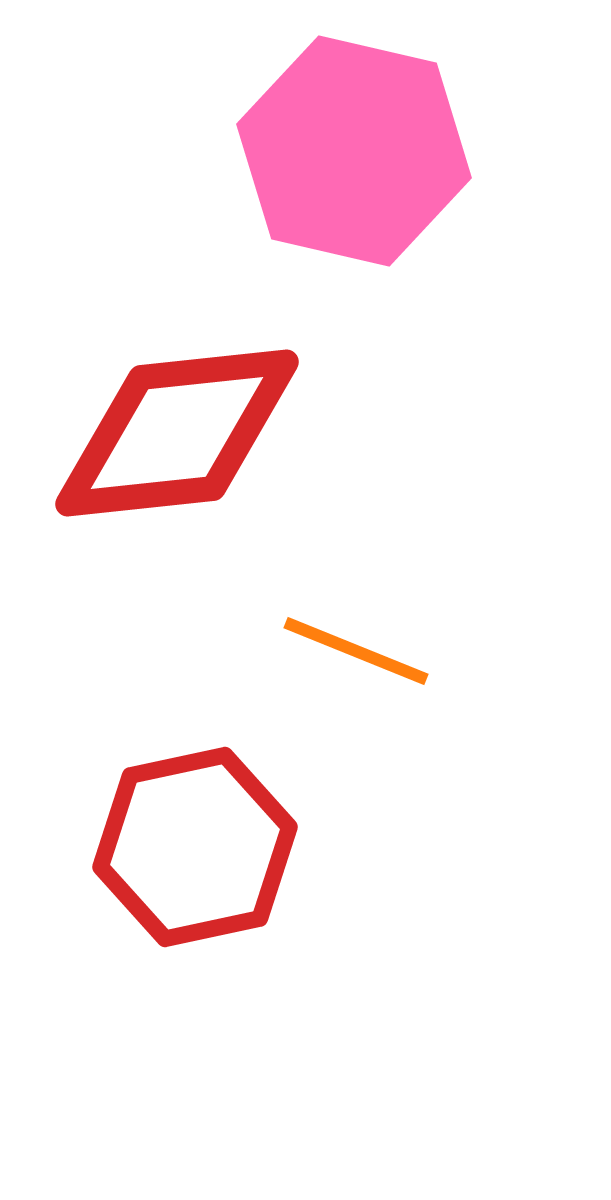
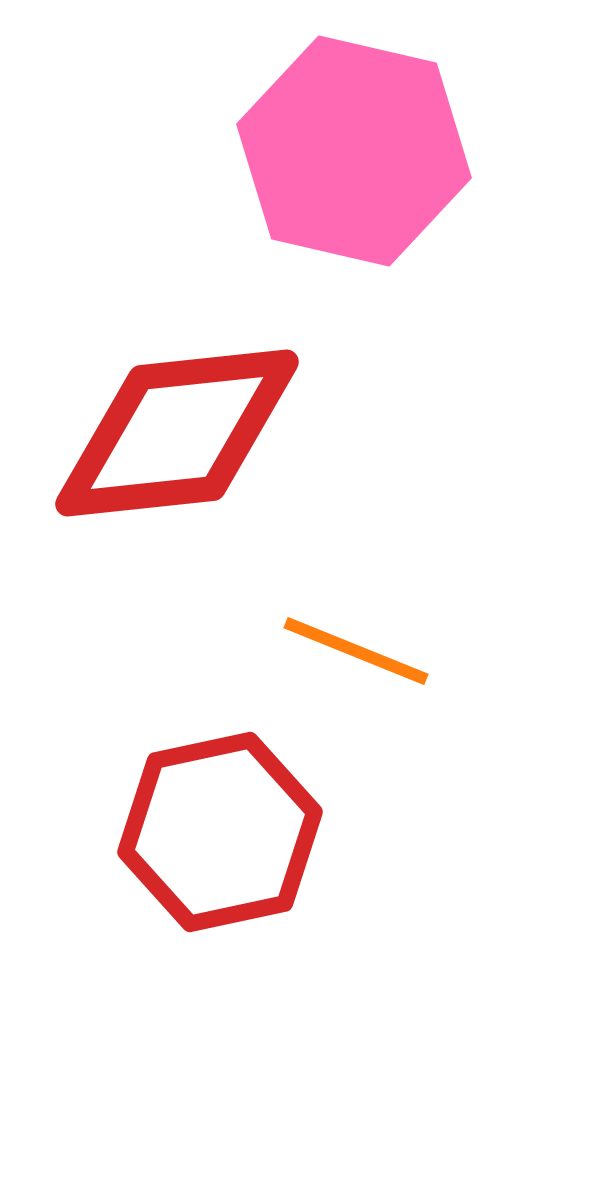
red hexagon: moved 25 px right, 15 px up
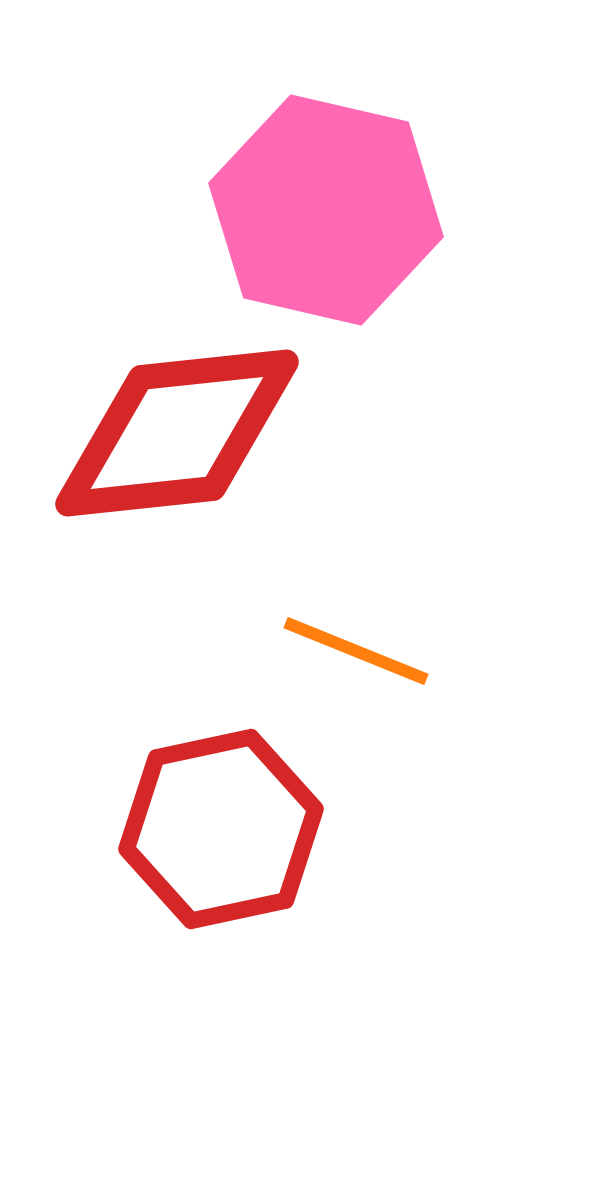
pink hexagon: moved 28 px left, 59 px down
red hexagon: moved 1 px right, 3 px up
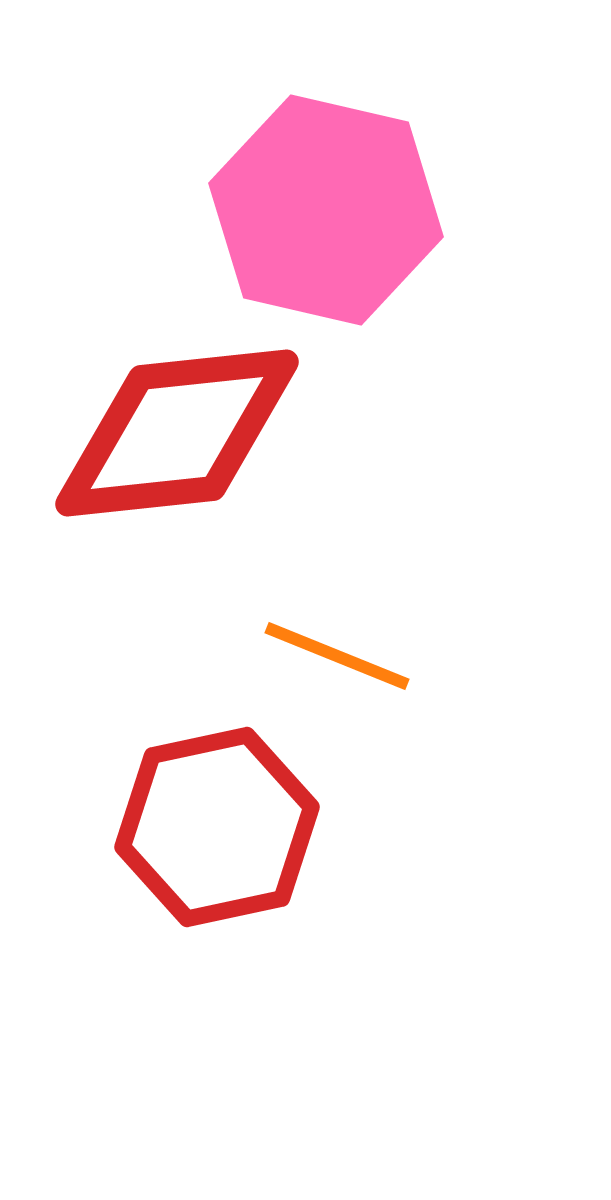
orange line: moved 19 px left, 5 px down
red hexagon: moved 4 px left, 2 px up
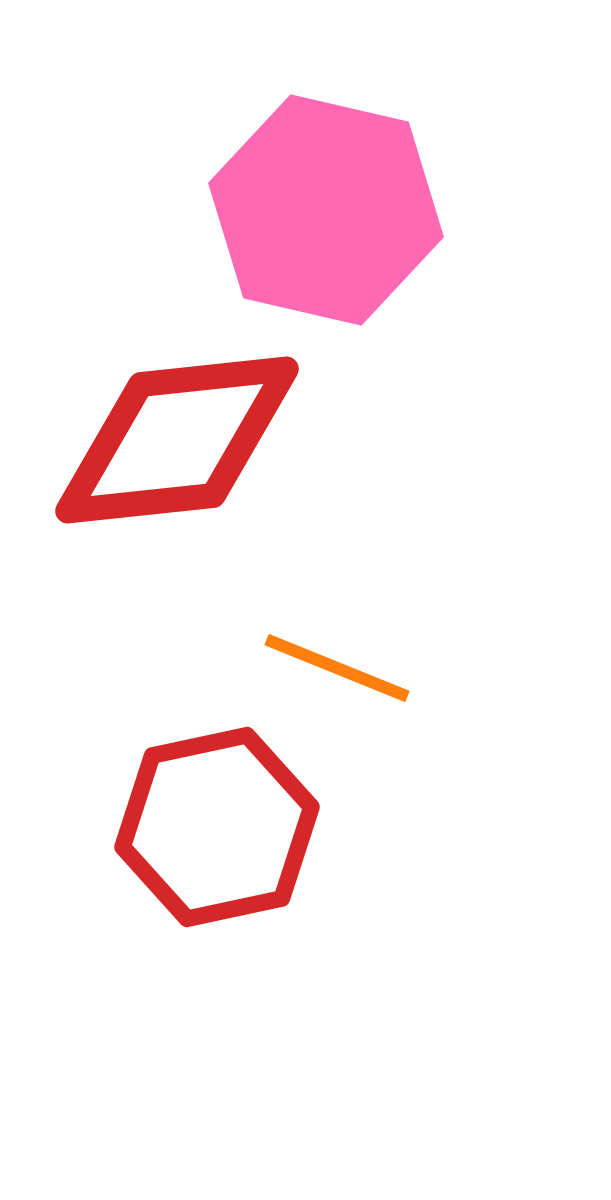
red diamond: moved 7 px down
orange line: moved 12 px down
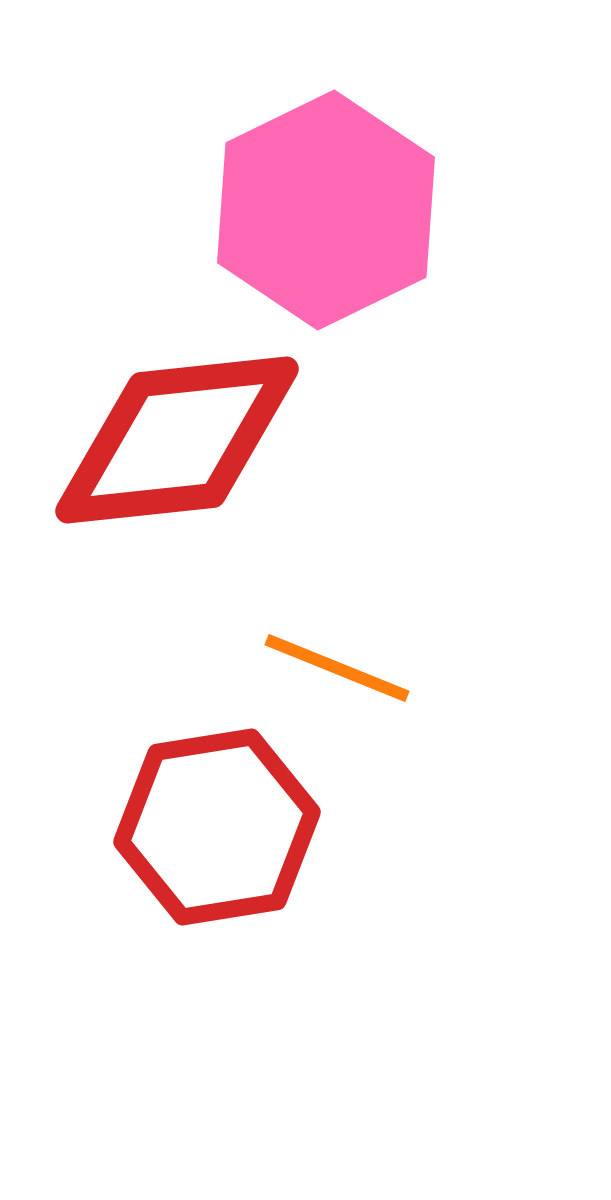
pink hexagon: rotated 21 degrees clockwise
red hexagon: rotated 3 degrees clockwise
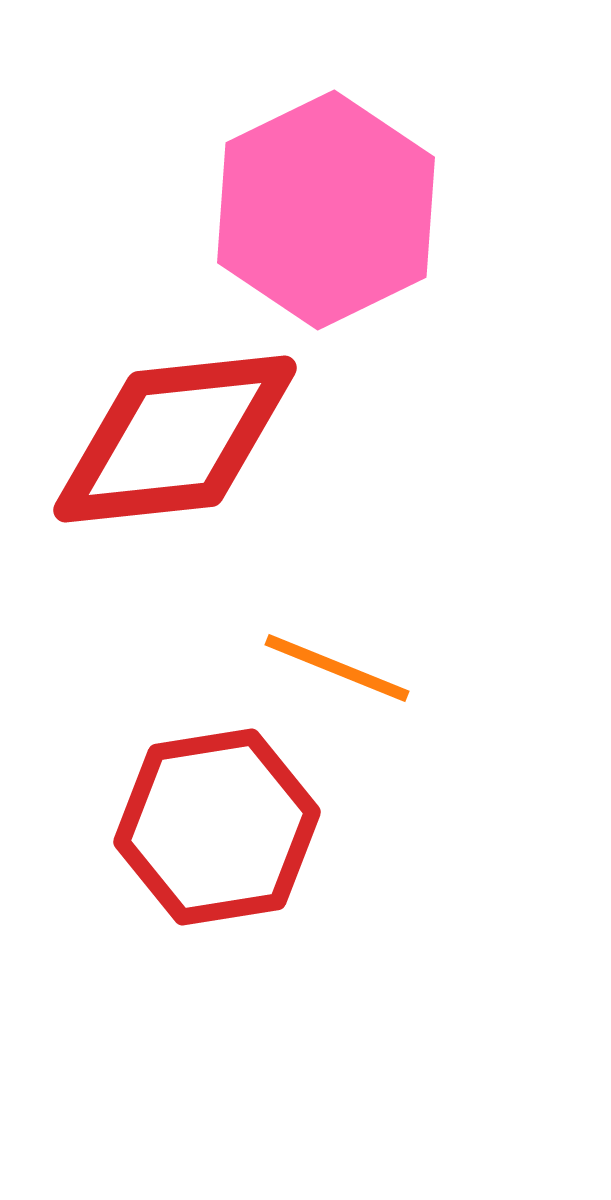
red diamond: moved 2 px left, 1 px up
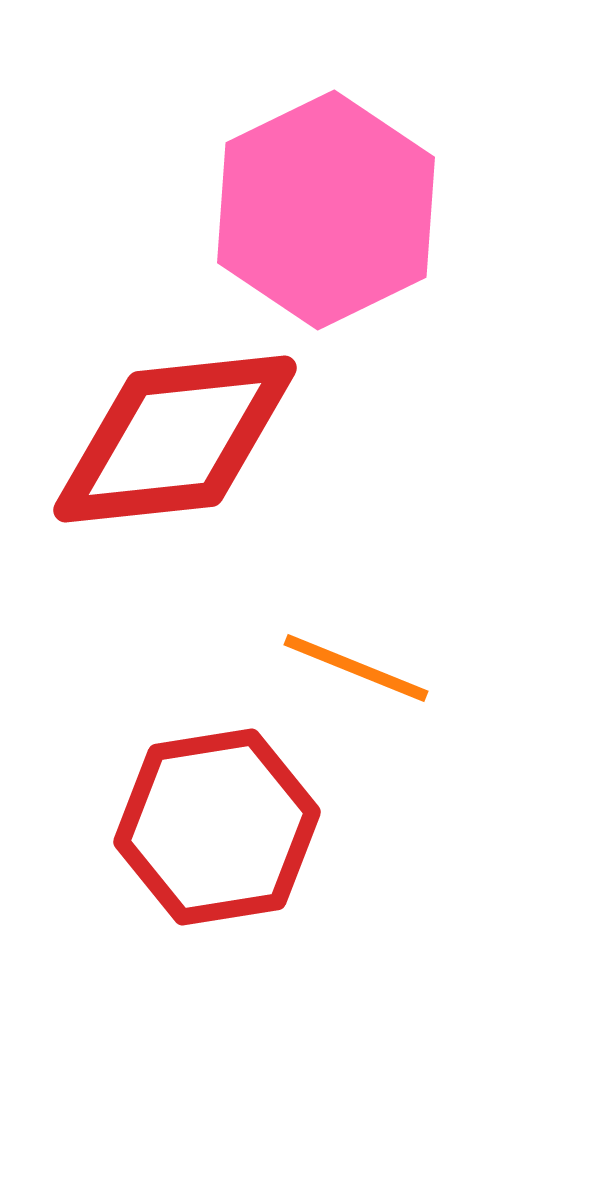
orange line: moved 19 px right
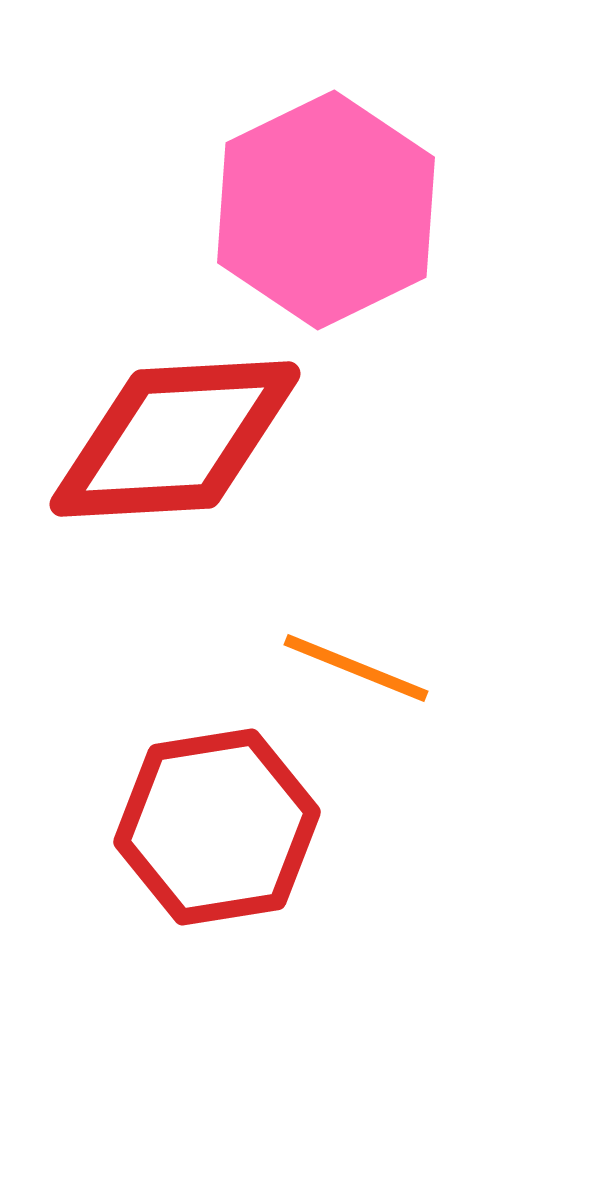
red diamond: rotated 3 degrees clockwise
